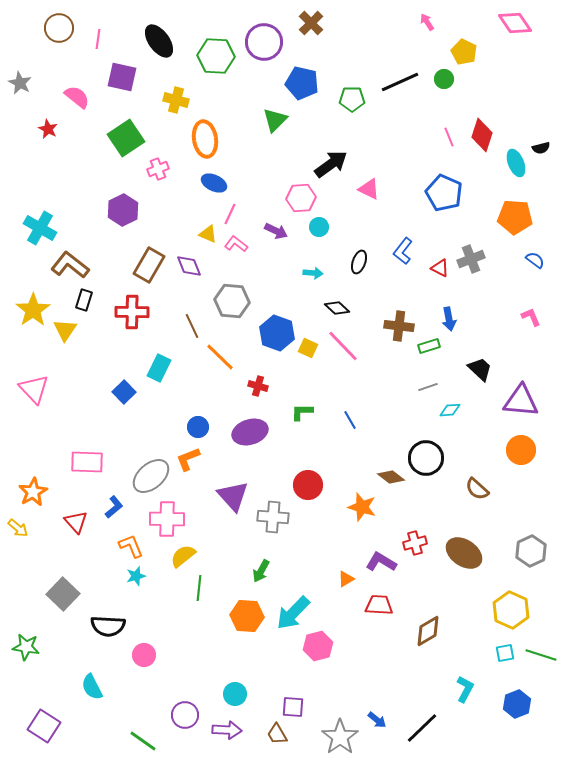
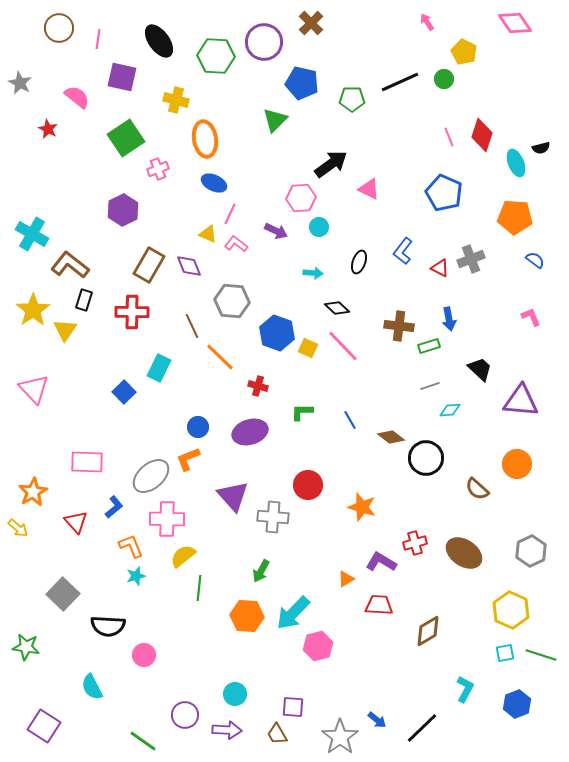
cyan cross at (40, 228): moved 8 px left, 6 px down
gray line at (428, 387): moved 2 px right, 1 px up
orange circle at (521, 450): moved 4 px left, 14 px down
brown diamond at (391, 477): moved 40 px up
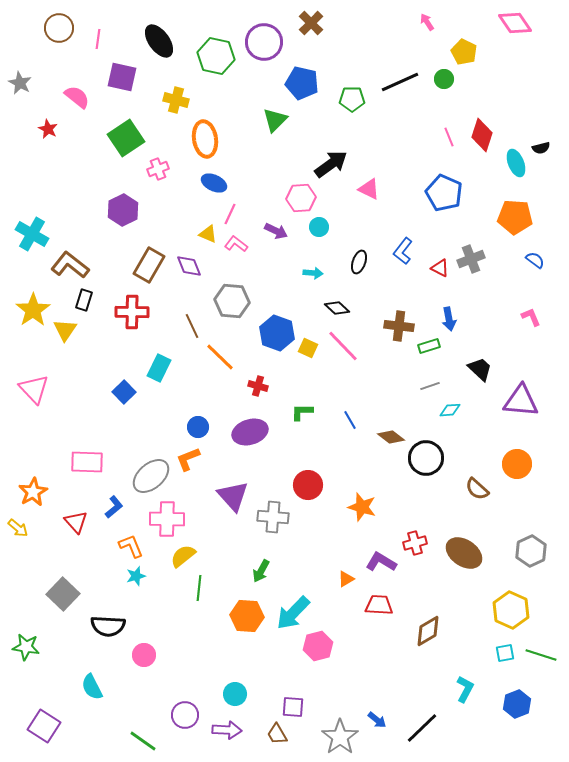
green hexagon at (216, 56): rotated 9 degrees clockwise
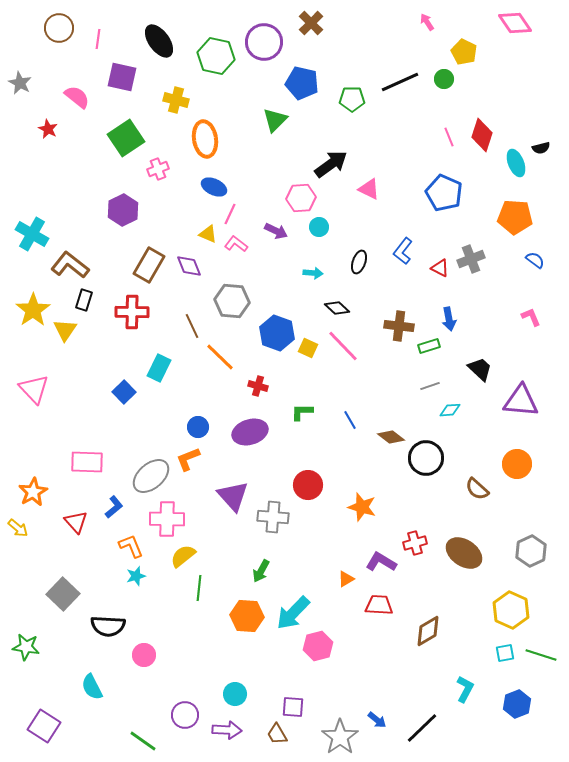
blue ellipse at (214, 183): moved 4 px down
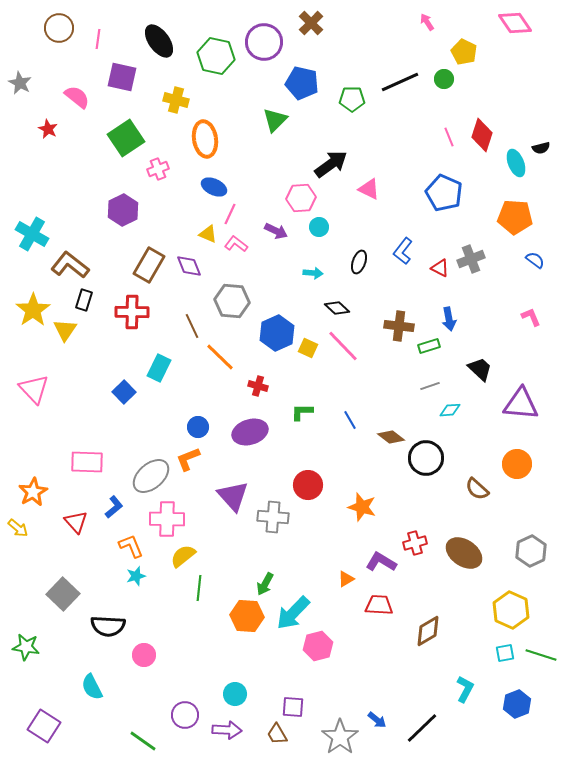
blue hexagon at (277, 333): rotated 16 degrees clockwise
purple triangle at (521, 401): moved 3 px down
green arrow at (261, 571): moved 4 px right, 13 px down
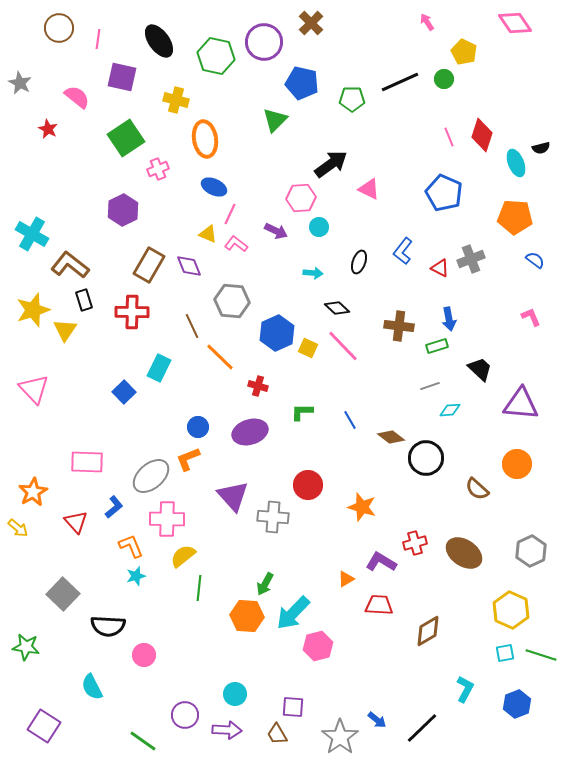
black rectangle at (84, 300): rotated 35 degrees counterclockwise
yellow star at (33, 310): rotated 16 degrees clockwise
green rectangle at (429, 346): moved 8 px right
